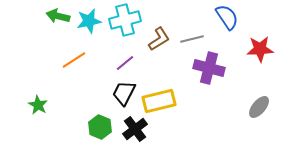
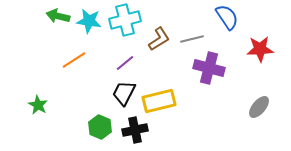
cyan star: rotated 20 degrees clockwise
black cross: moved 1 px down; rotated 25 degrees clockwise
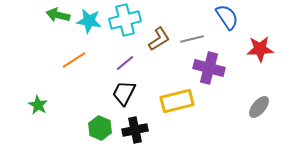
green arrow: moved 1 px up
yellow rectangle: moved 18 px right
green hexagon: moved 1 px down
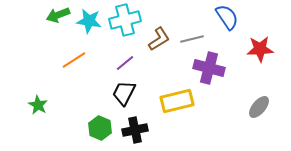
green arrow: rotated 35 degrees counterclockwise
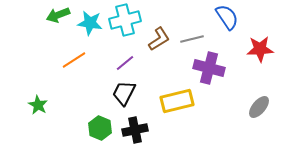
cyan star: moved 1 px right, 2 px down
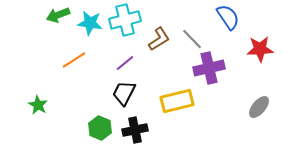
blue semicircle: moved 1 px right
gray line: rotated 60 degrees clockwise
purple cross: rotated 28 degrees counterclockwise
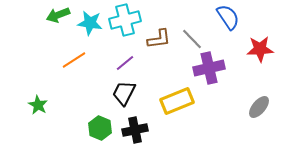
brown L-shape: rotated 25 degrees clockwise
yellow rectangle: rotated 8 degrees counterclockwise
